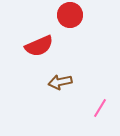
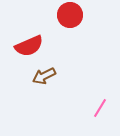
red semicircle: moved 10 px left
brown arrow: moved 16 px left, 6 px up; rotated 15 degrees counterclockwise
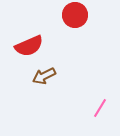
red circle: moved 5 px right
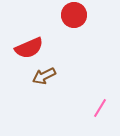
red circle: moved 1 px left
red semicircle: moved 2 px down
